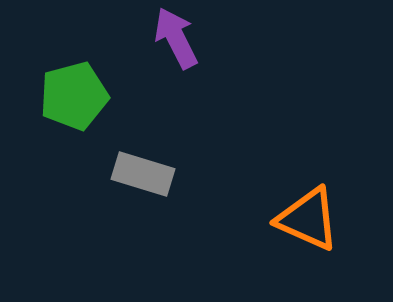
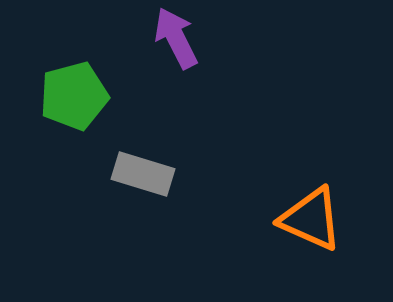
orange triangle: moved 3 px right
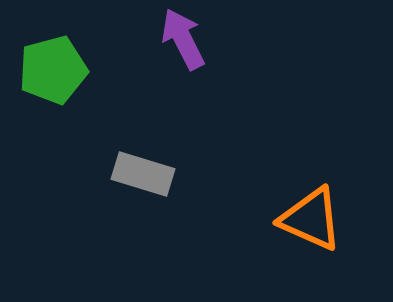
purple arrow: moved 7 px right, 1 px down
green pentagon: moved 21 px left, 26 px up
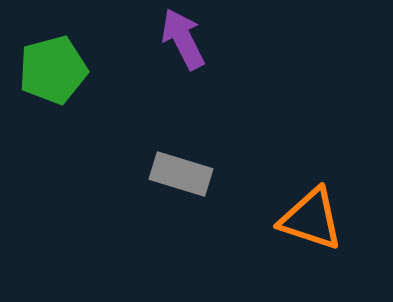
gray rectangle: moved 38 px right
orange triangle: rotated 6 degrees counterclockwise
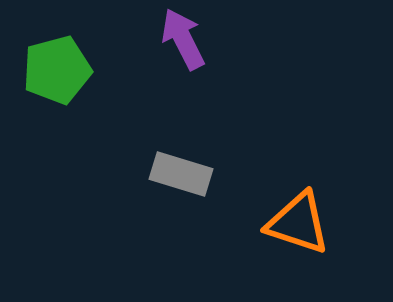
green pentagon: moved 4 px right
orange triangle: moved 13 px left, 4 px down
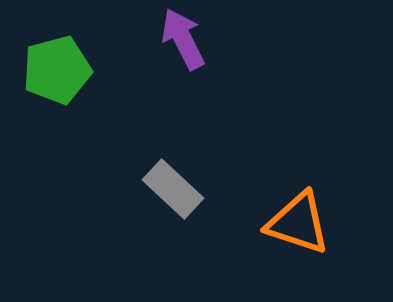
gray rectangle: moved 8 px left, 15 px down; rotated 26 degrees clockwise
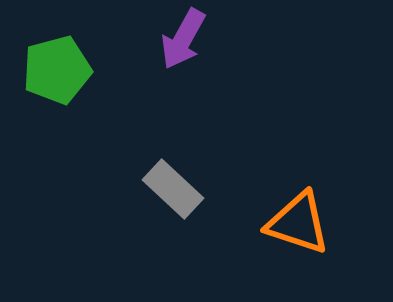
purple arrow: rotated 124 degrees counterclockwise
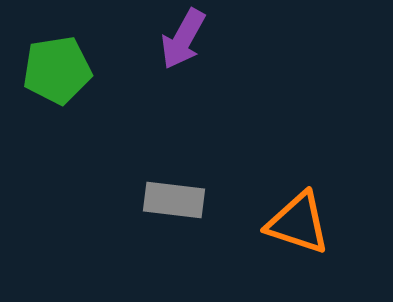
green pentagon: rotated 6 degrees clockwise
gray rectangle: moved 1 px right, 11 px down; rotated 36 degrees counterclockwise
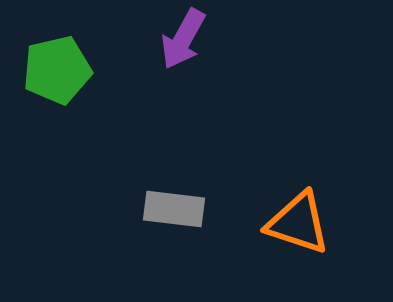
green pentagon: rotated 4 degrees counterclockwise
gray rectangle: moved 9 px down
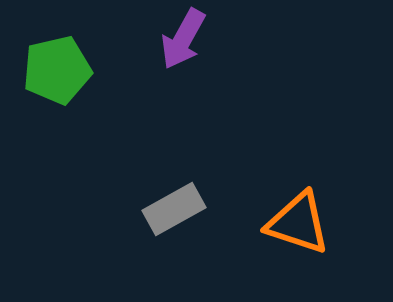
gray rectangle: rotated 36 degrees counterclockwise
